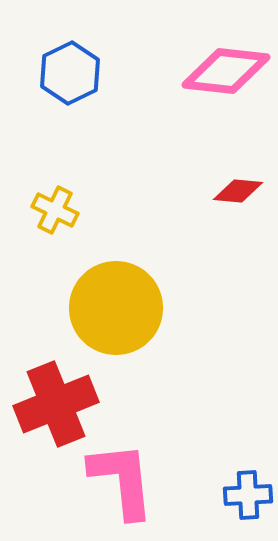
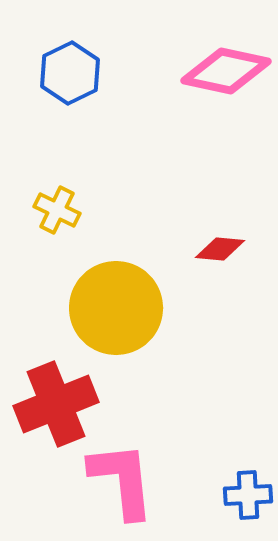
pink diamond: rotated 6 degrees clockwise
red diamond: moved 18 px left, 58 px down
yellow cross: moved 2 px right
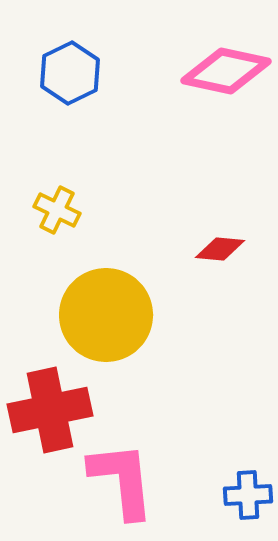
yellow circle: moved 10 px left, 7 px down
red cross: moved 6 px left, 6 px down; rotated 10 degrees clockwise
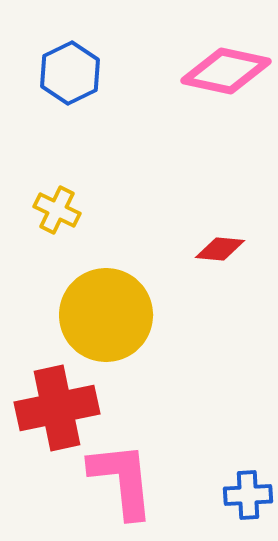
red cross: moved 7 px right, 2 px up
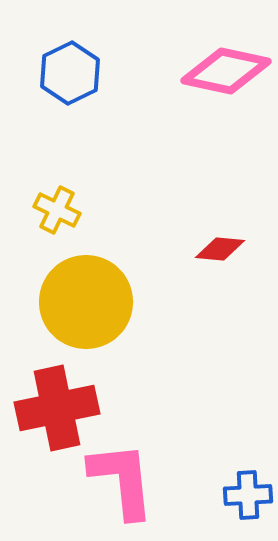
yellow circle: moved 20 px left, 13 px up
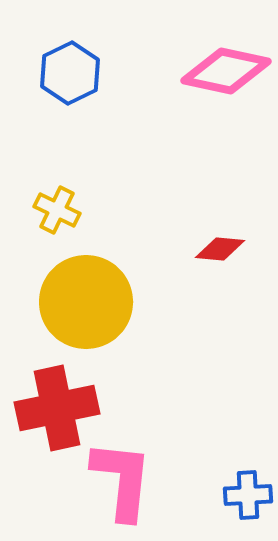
pink L-shape: rotated 12 degrees clockwise
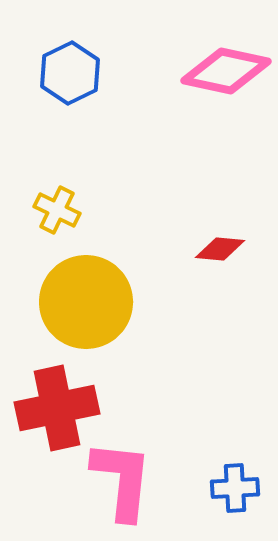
blue cross: moved 13 px left, 7 px up
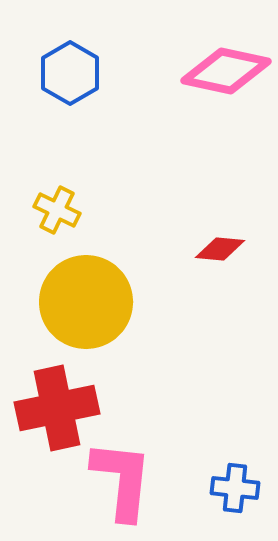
blue hexagon: rotated 4 degrees counterclockwise
blue cross: rotated 9 degrees clockwise
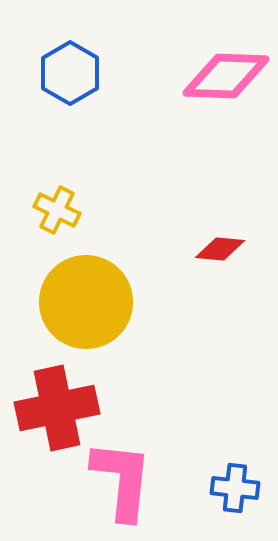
pink diamond: moved 5 px down; rotated 10 degrees counterclockwise
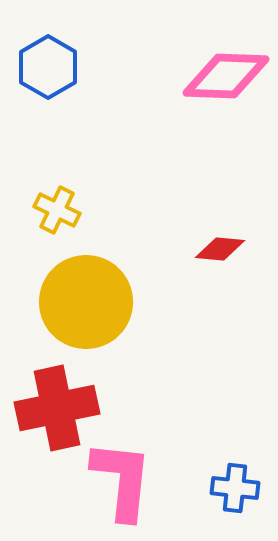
blue hexagon: moved 22 px left, 6 px up
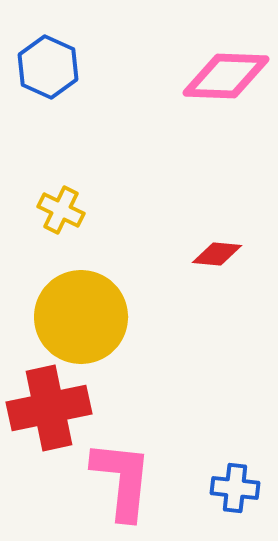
blue hexagon: rotated 6 degrees counterclockwise
yellow cross: moved 4 px right
red diamond: moved 3 px left, 5 px down
yellow circle: moved 5 px left, 15 px down
red cross: moved 8 px left
